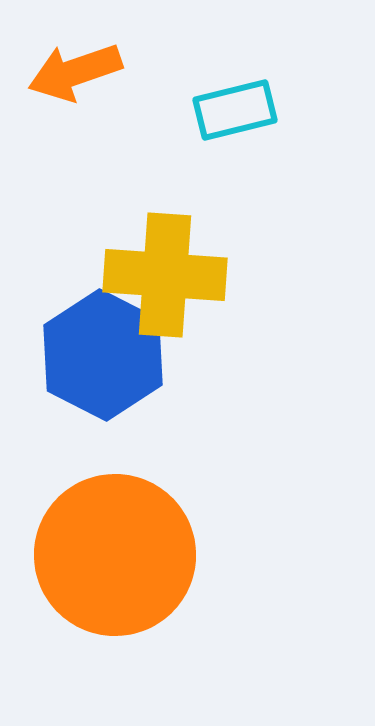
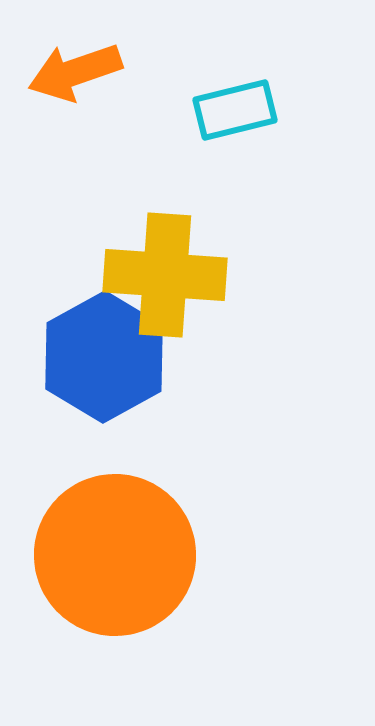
blue hexagon: moved 1 px right, 2 px down; rotated 4 degrees clockwise
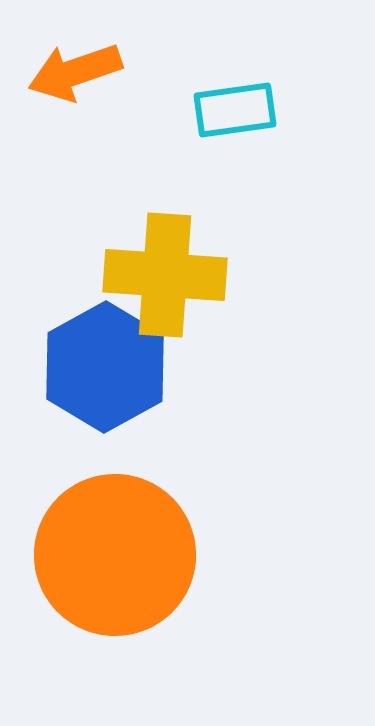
cyan rectangle: rotated 6 degrees clockwise
blue hexagon: moved 1 px right, 10 px down
